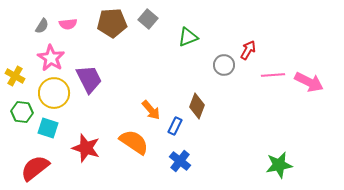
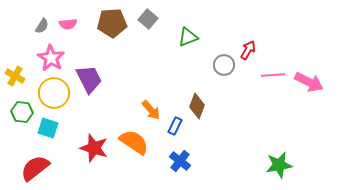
red star: moved 8 px right
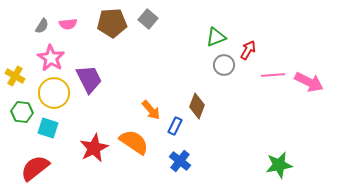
green triangle: moved 28 px right
red star: rotated 28 degrees clockwise
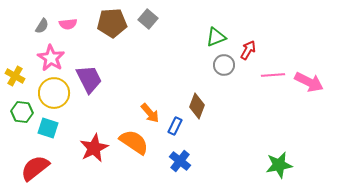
orange arrow: moved 1 px left, 3 px down
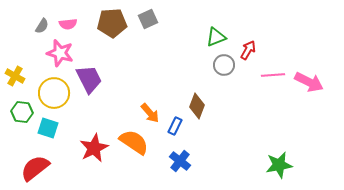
gray square: rotated 24 degrees clockwise
pink star: moved 9 px right, 5 px up; rotated 16 degrees counterclockwise
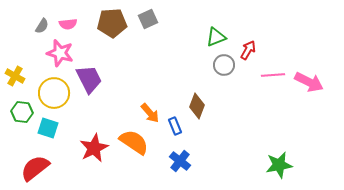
blue rectangle: rotated 48 degrees counterclockwise
